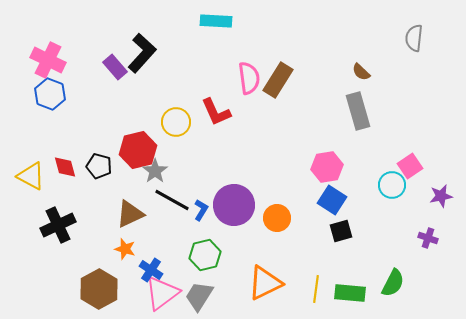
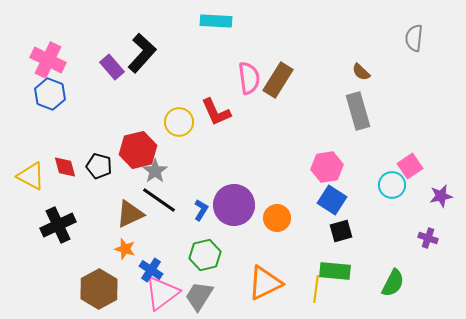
purple rectangle: moved 3 px left
yellow circle: moved 3 px right
black line: moved 13 px left; rotated 6 degrees clockwise
green rectangle: moved 15 px left, 22 px up
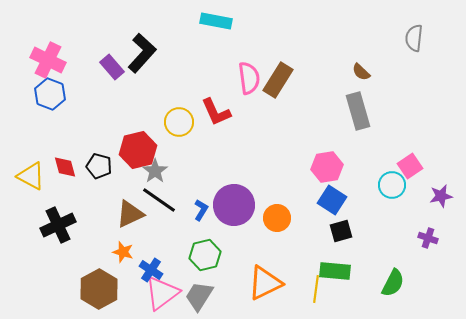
cyan rectangle: rotated 8 degrees clockwise
orange star: moved 2 px left, 3 px down
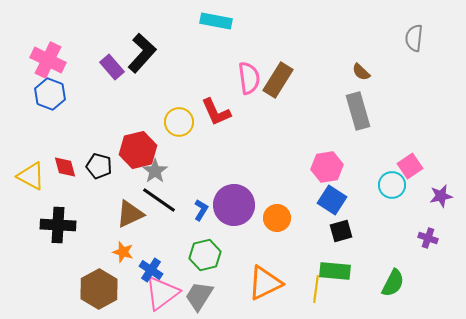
black cross: rotated 28 degrees clockwise
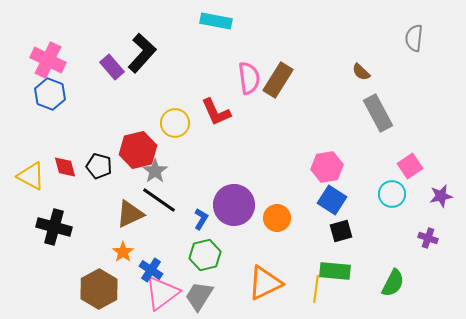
gray rectangle: moved 20 px right, 2 px down; rotated 12 degrees counterclockwise
yellow circle: moved 4 px left, 1 px down
cyan circle: moved 9 px down
blue L-shape: moved 9 px down
black cross: moved 4 px left, 2 px down; rotated 12 degrees clockwise
orange star: rotated 20 degrees clockwise
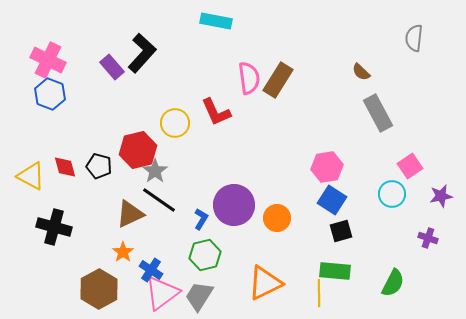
yellow line: moved 3 px right, 4 px down; rotated 8 degrees counterclockwise
